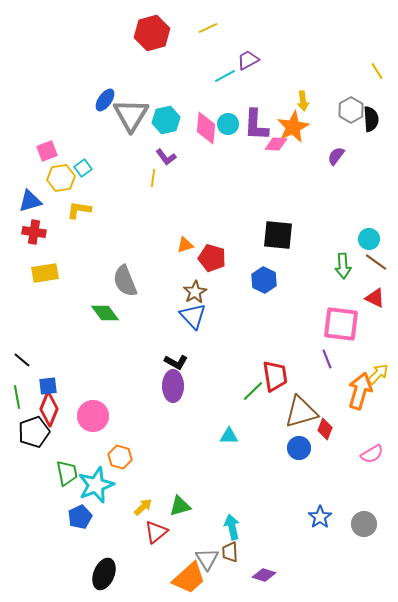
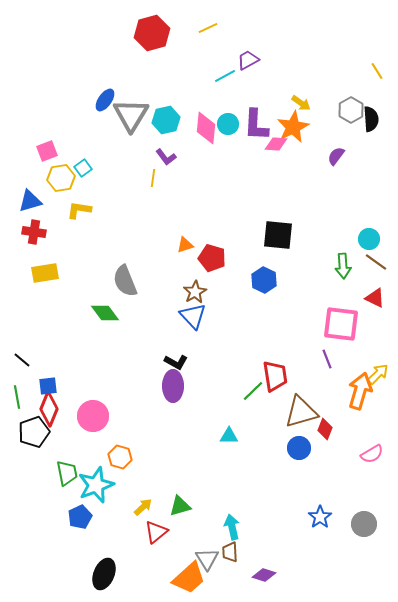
yellow arrow at (303, 101): moved 2 px left, 2 px down; rotated 48 degrees counterclockwise
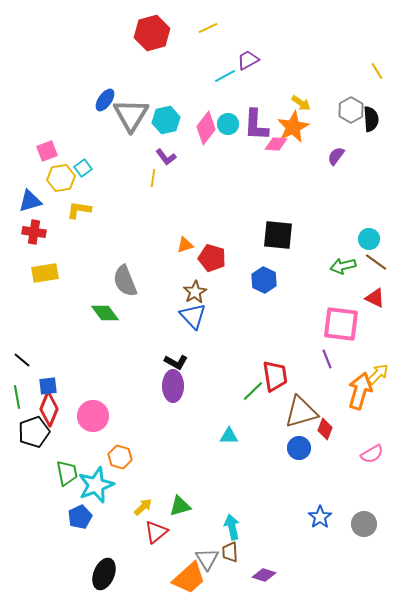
pink diamond at (206, 128): rotated 32 degrees clockwise
green arrow at (343, 266): rotated 80 degrees clockwise
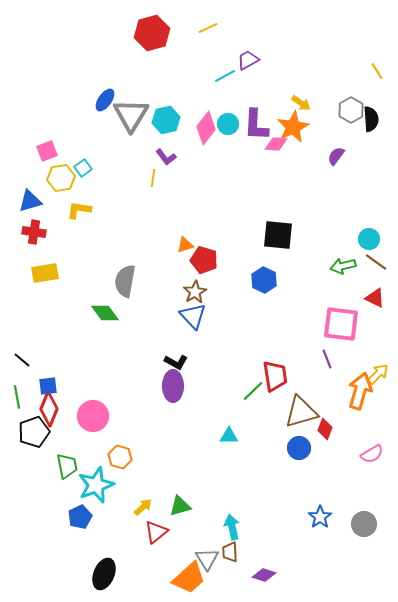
red pentagon at (212, 258): moved 8 px left, 2 px down
gray semicircle at (125, 281): rotated 32 degrees clockwise
green trapezoid at (67, 473): moved 7 px up
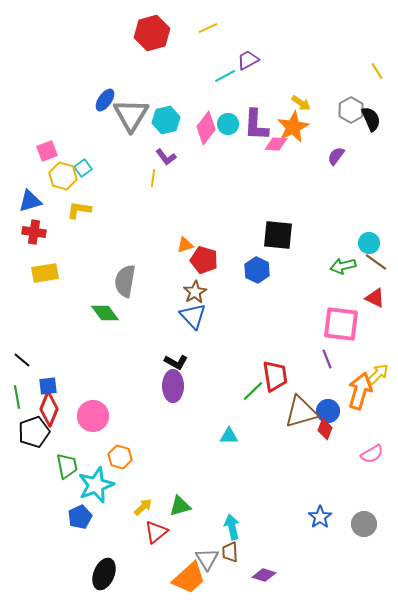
black semicircle at (371, 119): rotated 20 degrees counterclockwise
yellow hexagon at (61, 178): moved 2 px right, 2 px up; rotated 24 degrees clockwise
cyan circle at (369, 239): moved 4 px down
blue hexagon at (264, 280): moved 7 px left, 10 px up
blue circle at (299, 448): moved 29 px right, 37 px up
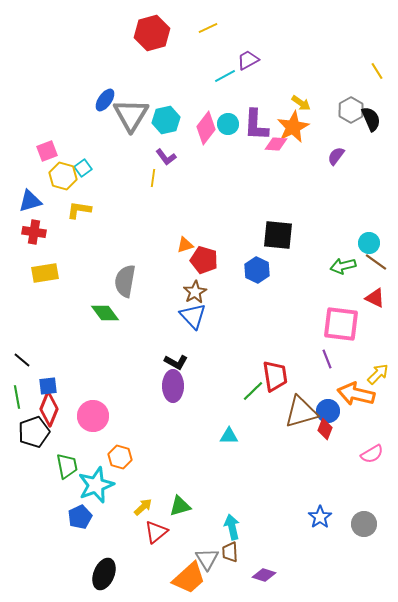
orange arrow at (360, 391): moved 4 px left, 3 px down; rotated 93 degrees counterclockwise
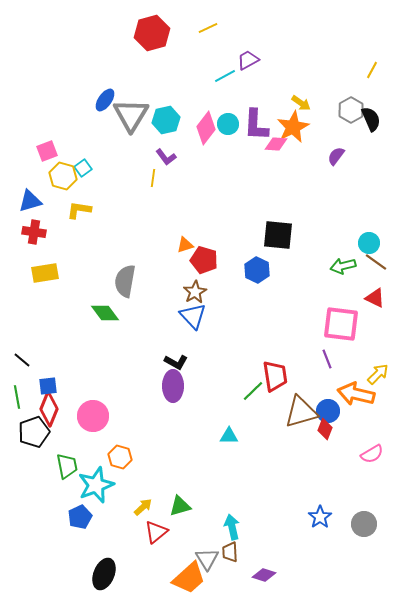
yellow line at (377, 71): moved 5 px left, 1 px up; rotated 60 degrees clockwise
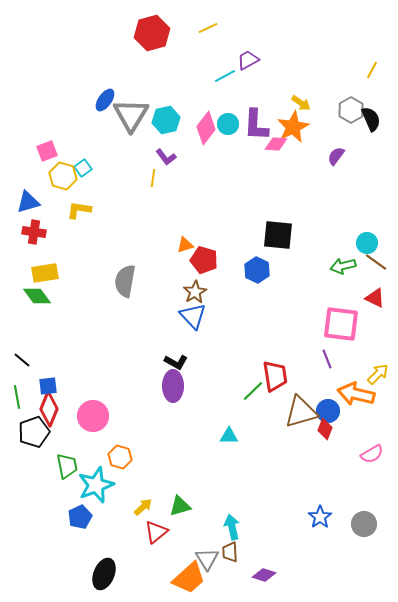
blue triangle at (30, 201): moved 2 px left, 1 px down
cyan circle at (369, 243): moved 2 px left
green diamond at (105, 313): moved 68 px left, 17 px up
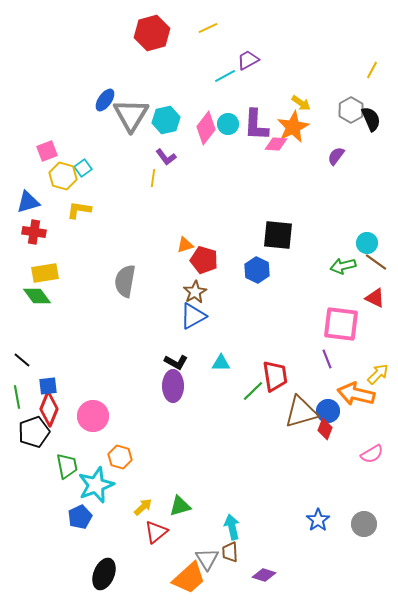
blue triangle at (193, 316): rotated 44 degrees clockwise
cyan triangle at (229, 436): moved 8 px left, 73 px up
blue star at (320, 517): moved 2 px left, 3 px down
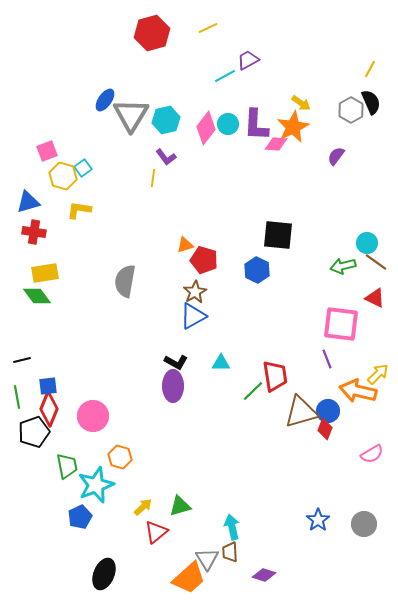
yellow line at (372, 70): moved 2 px left, 1 px up
black semicircle at (371, 119): moved 17 px up
black line at (22, 360): rotated 54 degrees counterclockwise
orange arrow at (356, 394): moved 2 px right, 3 px up
